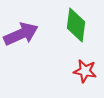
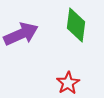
red star: moved 17 px left, 12 px down; rotated 30 degrees clockwise
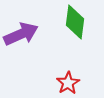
green diamond: moved 1 px left, 3 px up
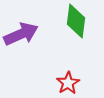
green diamond: moved 1 px right, 1 px up
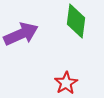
red star: moved 2 px left
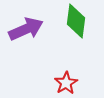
purple arrow: moved 5 px right, 5 px up
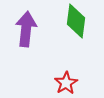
purple arrow: rotated 60 degrees counterclockwise
